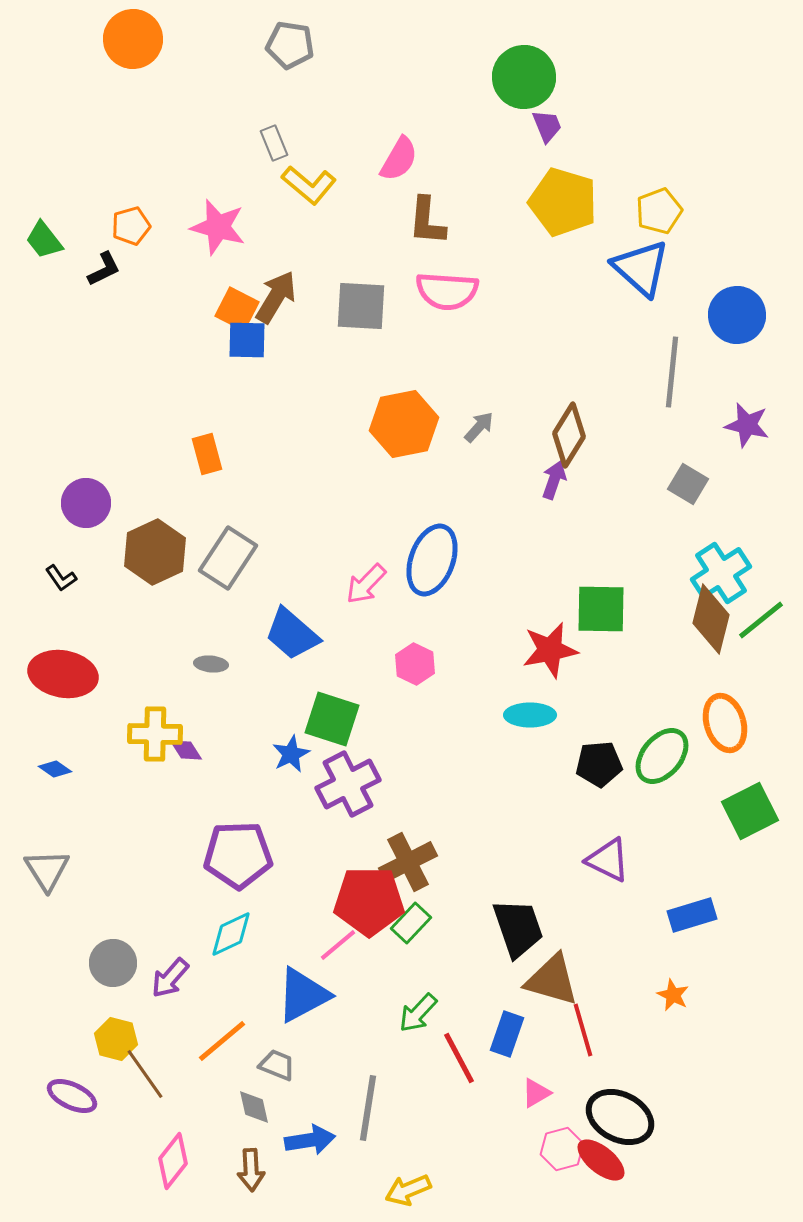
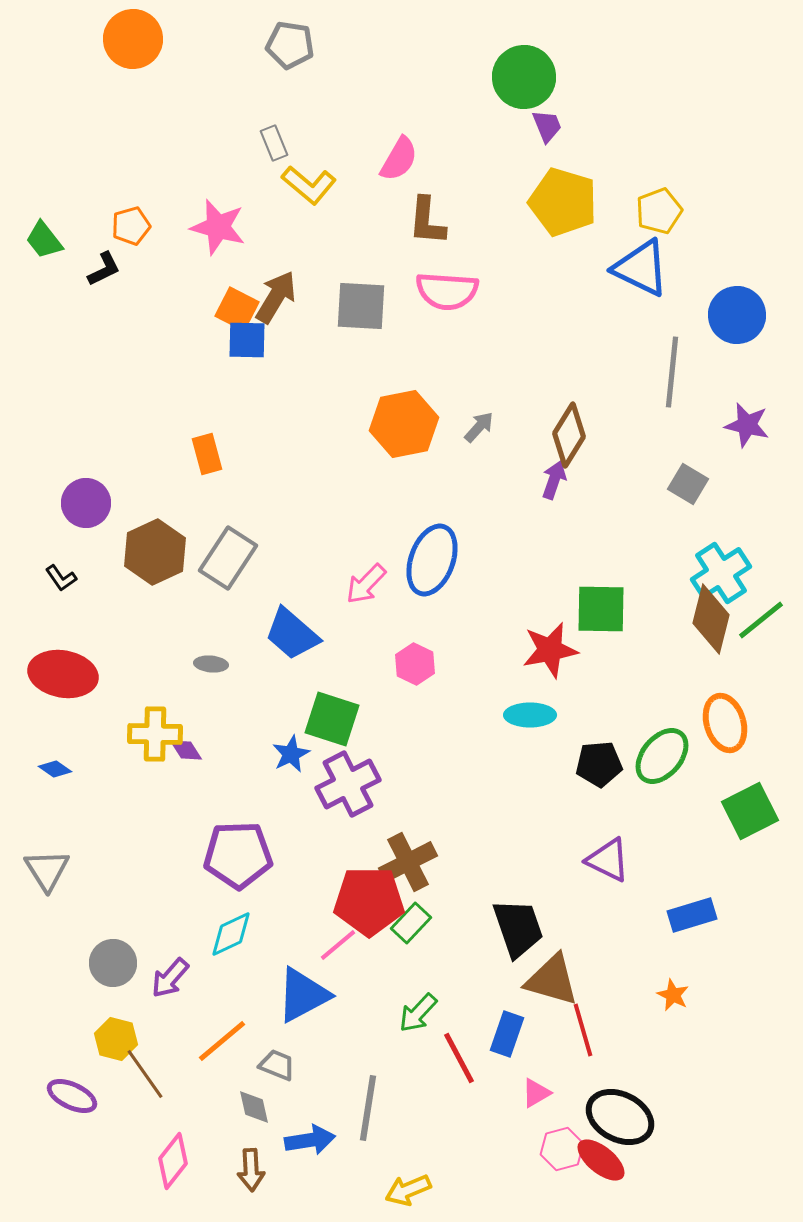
blue triangle at (641, 268): rotated 16 degrees counterclockwise
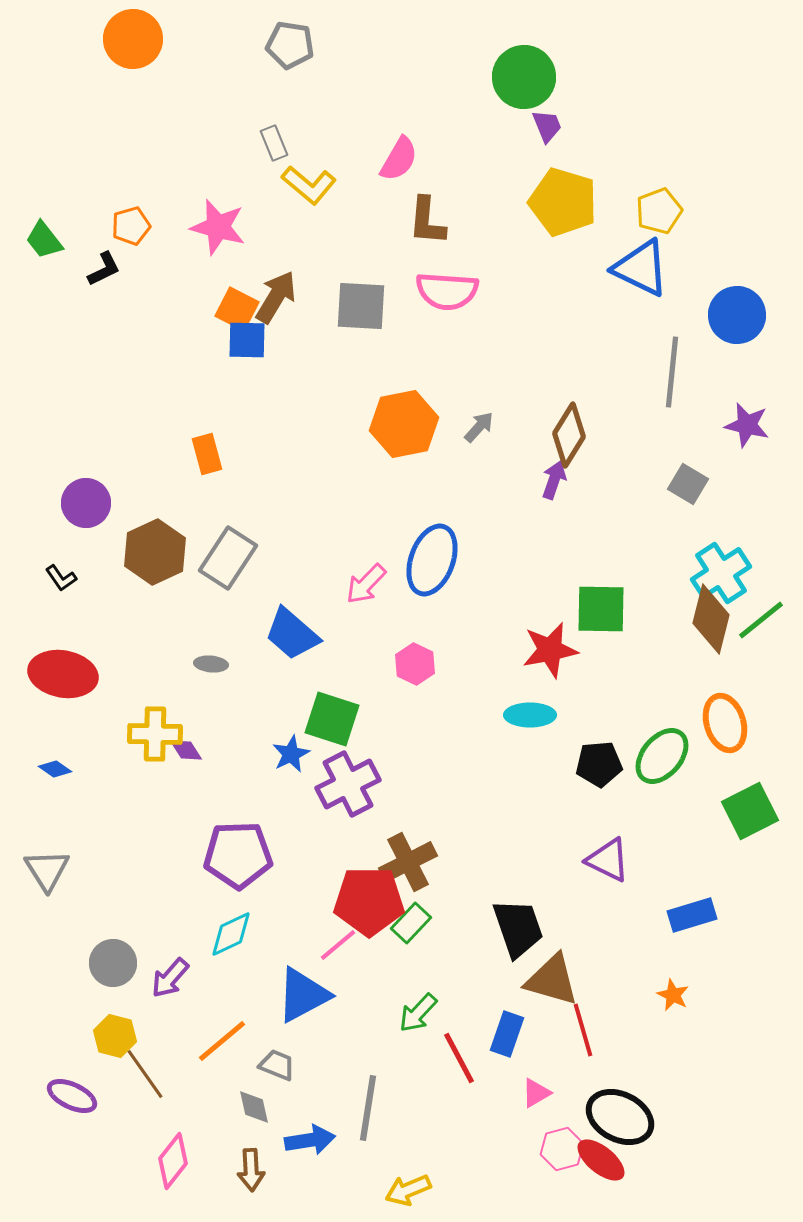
yellow hexagon at (116, 1039): moved 1 px left, 3 px up
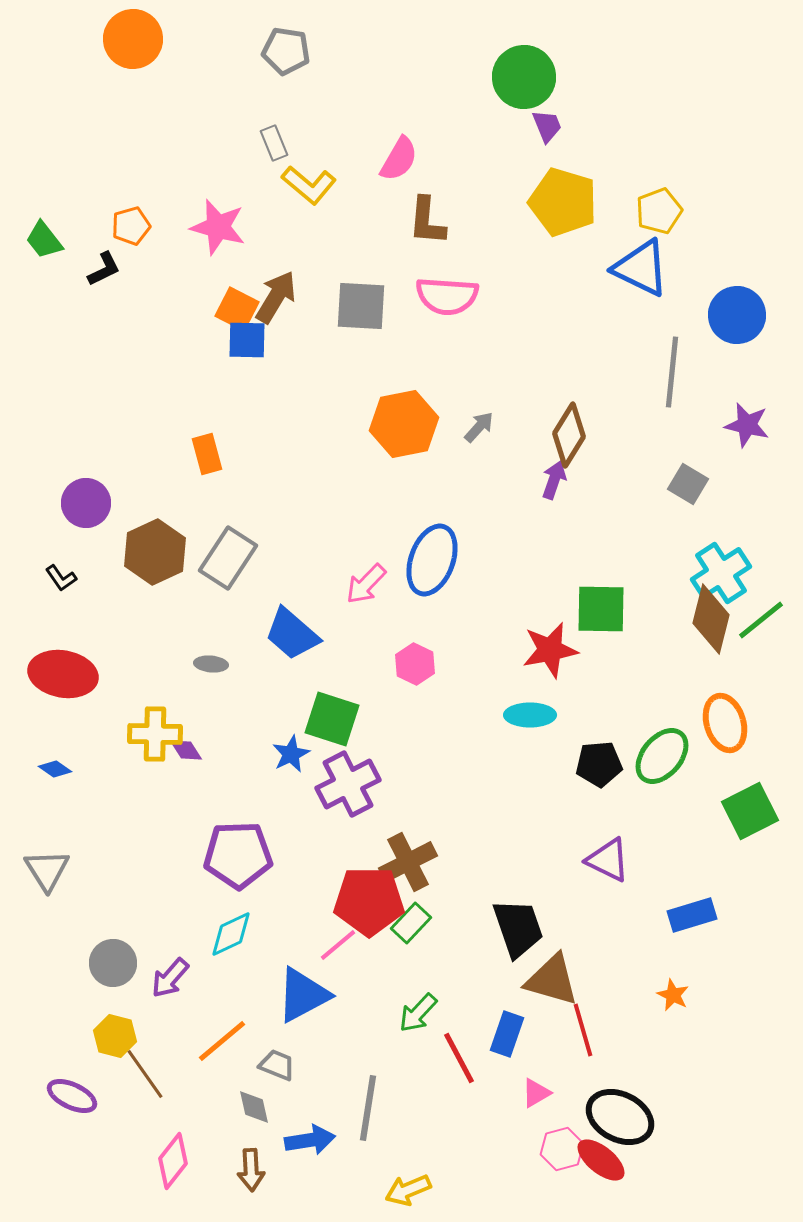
gray pentagon at (290, 45): moved 4 px left, 6 px down
pink semicircle at (447, 291): moved 5 px down
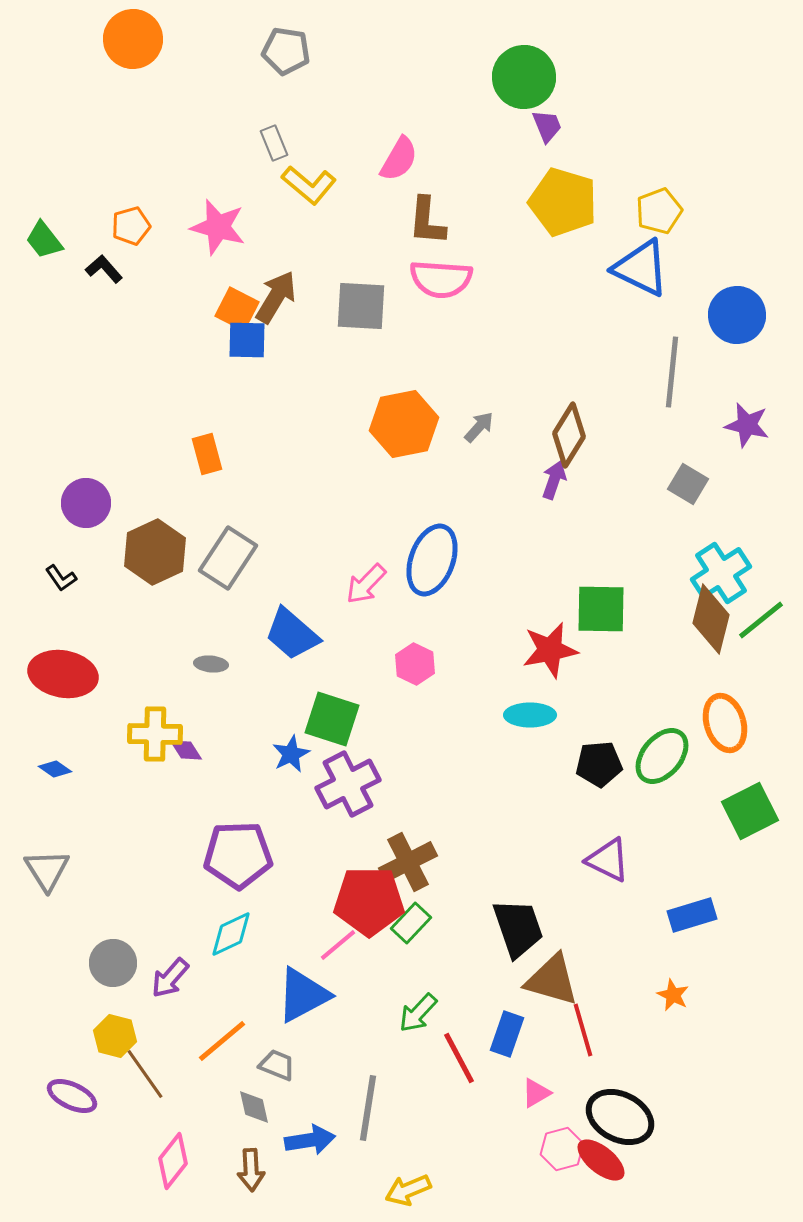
black L-shape at (104, 269): rotated 105 degrees counterclockwise
pink semicircle at (447, 296): moved 6 px left, 17 px up
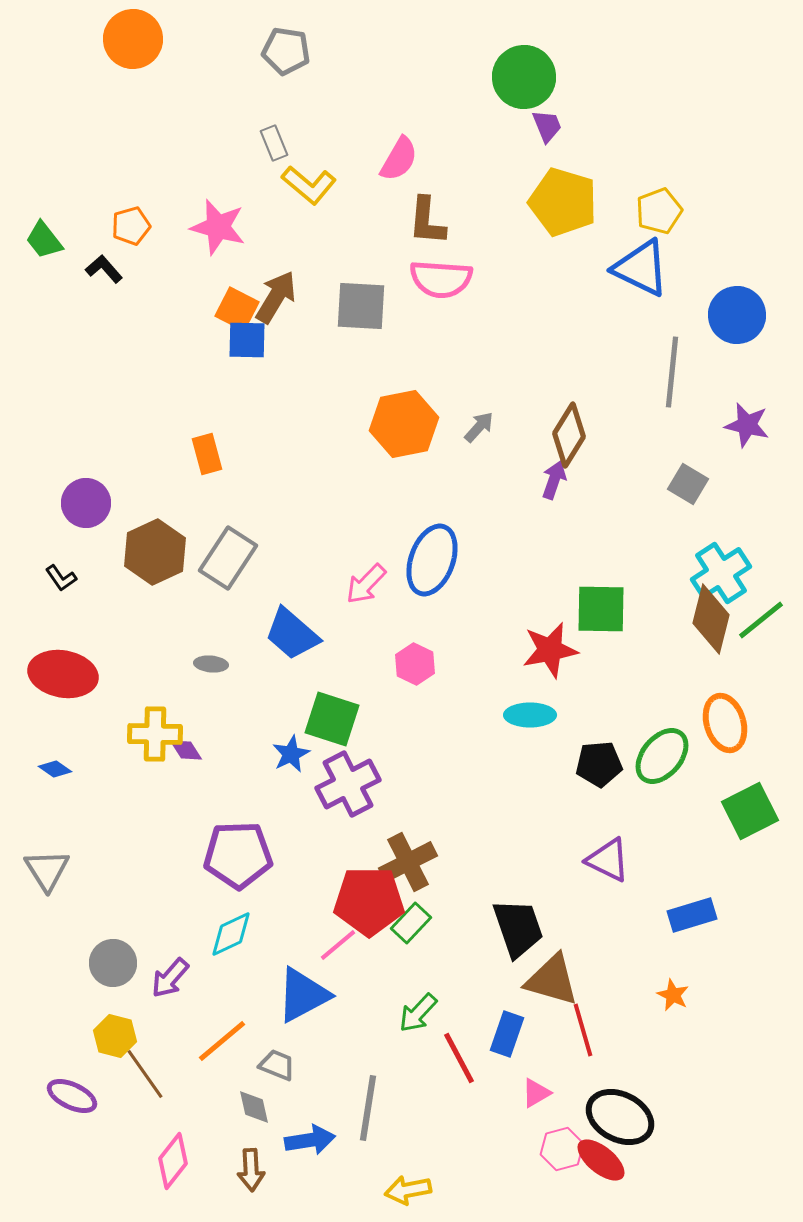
yellow arrow at (408, 1190): rotated 12 degrees clockwise
